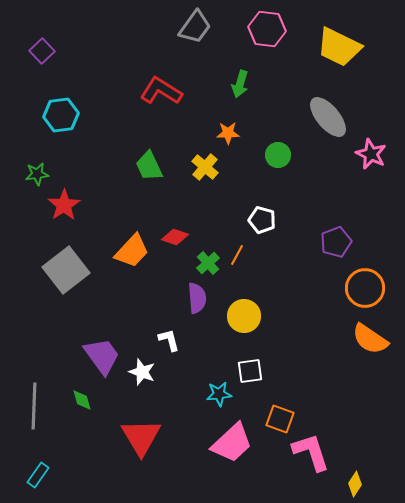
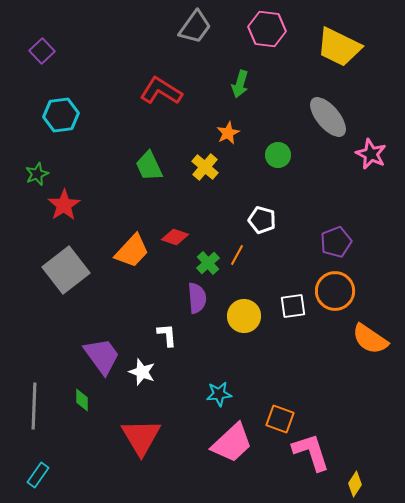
orange star: rotated 25 degrees counterclockwise
green star: rotated 15 degrees counterclockwise
orange circle: moved 30 px left, 3 px down
white L-shape: moved 2 px left, 5 px up; rotated 10 degrees clockwise
white square: moved 43 px right, 65 px up
green diamond: rotated 15 degrees clockwise
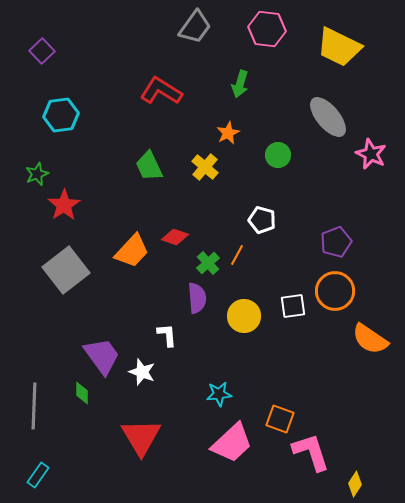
green diamond: moved 7 px up
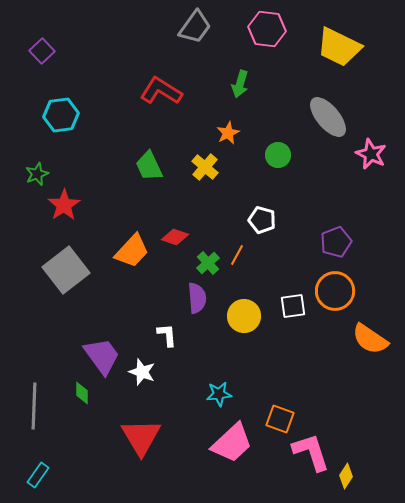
yellow diamond: moved 9 px left, 8 px up
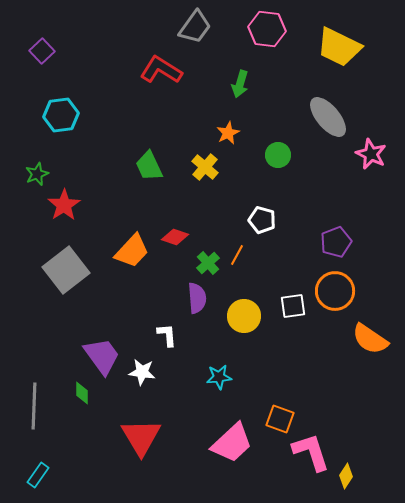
red L-shape: moved 21 px up
white star: rotated 12 degrees counterclockwise
cyan star: moved 17 px up
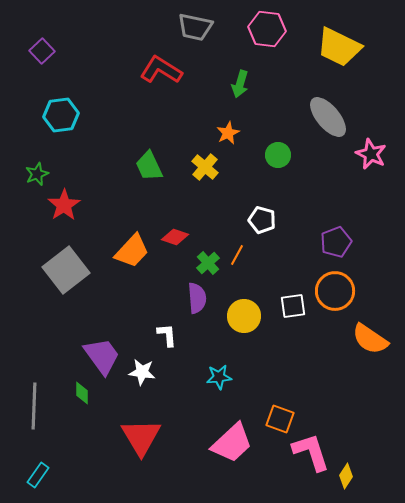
gray trapezoid: rotated 66 degrees clockwise
